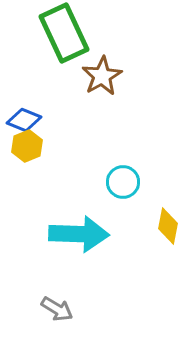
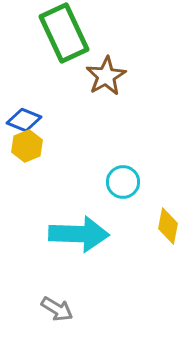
brown star: moved 4 px right
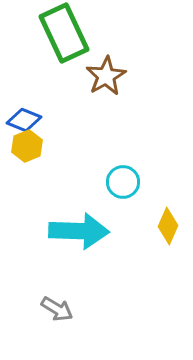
yellow diamond: rotated 12 degrees clockwise
cyan arrow: moved 3 px up
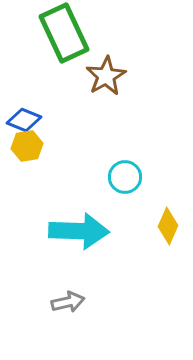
yellow hexagon: rotated 12 degrees clockwise
cyan circle: moved 2 px right, 5 px up
gray arrow: moved 11 px right, 7 px up; rotated 44 degrees counterclockwise
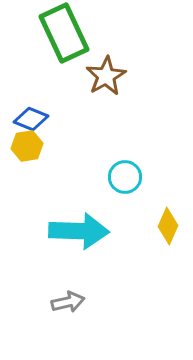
blue diamond: moved 7 px right, 1 px up
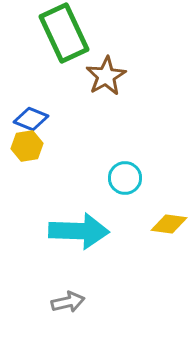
cyan circle: moved 1 px down
yellow diamond: moved 1 px right, 2 px up; rotated 75 degrees clockwise
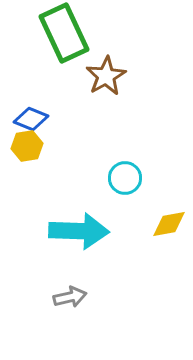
yellow diamond: rotated 18 degrees counterclockwise
gray arrow: moved 2 px right, 5 px up
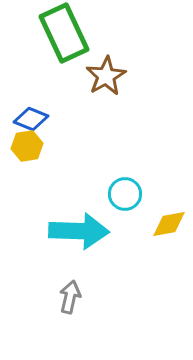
cyan circle: moved 16 px down
gray arrow: rotated 64 degrees counterclockwise
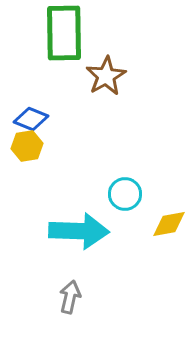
green rectangle: rotated 24 degrees clockwise
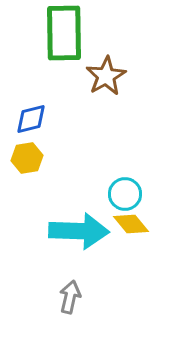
blue diamond: rotated 36 degrees counterclockwise
yellow hexagon: moved 12 px down
yellow diamond: moved 38 px left; rotated 60 degrees clockwise
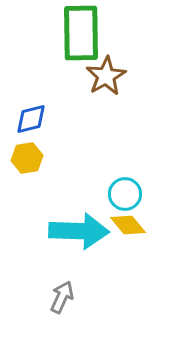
green rectangle: moved 17 px right
yellow diamond: moved 3 px left, 1 px down
gray arrow: moved 8 px left; rotated 12 degrees clockwise
